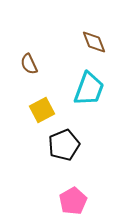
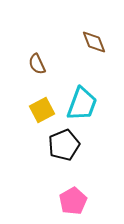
brown semicircle: moved 8 px right
cyan trapezoid: moved 7 px left, 15 px down
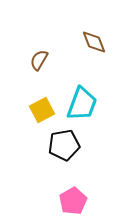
brown semicircle: moved 2 px right, 4 px up; rotated 55 degrees clockwise
black pentagon: rotated 12 degrees clockwise
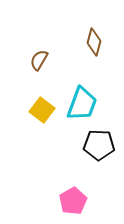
brown diamond: rotated 36 degrees clockwise
yellow square: rotated 25 degrees counterclockwise
black pentagon: moved 35 px right; rotated 12 degrees clockwise
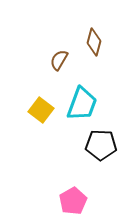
brown semicircle: moved 20 px right
yellow square: moved 1 px left
black pentagon: moved 2 px right
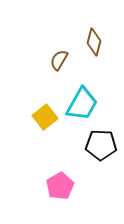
cyan trapezoid: rotated 9 degrees clockwise
yellow square: moved 4 px right, 7 px down; rotated 15 degrees clockwise
pink pentagon: moved 13 px left, 15 px up
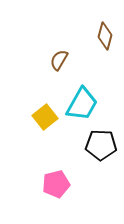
brown diamond: moved 11 px right, 6 px up
pink pentagon: moved 4 px left, 2 px up; rotated 16 degrees clockwise
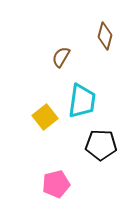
brown semicircle: moved 2 px right, 3 px up
cyan trapezoid: moved 3 px up; rotated 21 degrees counterclockwise
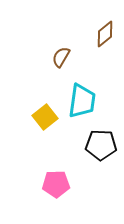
brown diamond: moved 2 px up; rotated 36 degrees clockwise
pink pentagon: rotated 12 degrees clockwise
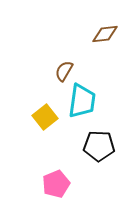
brown diamond: rotated 32 degrees clockwise
brown semicircle: moved 3 px right, 14 px down
black pentagon: moved 2 px left, 1 px down
pink pentagon: rotated 20 degrees counterclockwise
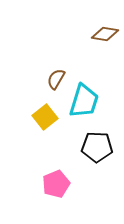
brown diamond: rotated 16 degrees clockwise
brown semicircle: moved 8 px left, 8 px down
cyan trapezoid: moved 2 px right; rotated 9 degrees clockwise
black pentagon: moved 2 px left, 1 px down
